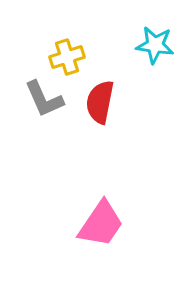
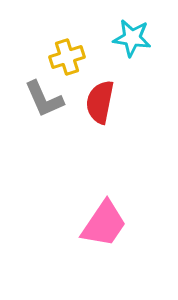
cyan star: moved 23 px left, 7 px up
pink trapezoid: moved 3 px right
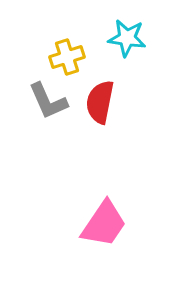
cyan star: moved 5 px left
gray L-shape: moved 4 px right, 2 px down
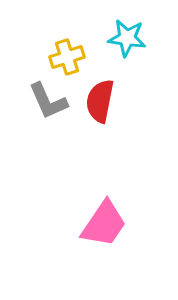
red semicircle: moved 1 px up
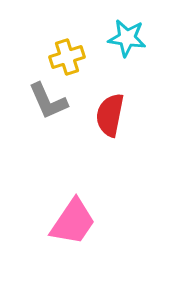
red semicircle: moved 10 px right, 14 px down
pink trapezoid: moved 31 px left, 2 px up
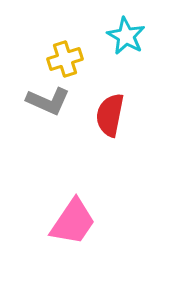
cyan star: moved 1 px left, 2 px up; rotated 21 degrees clockwise
yellow cross: moved 2 px left, 2 px down
gray L-shape: rotated 42 degrees counterclockwise
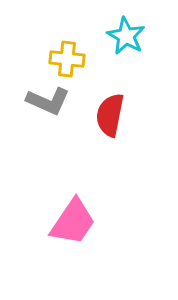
yellow cross: moved 2 px right; rotated 24 degrees clockwise
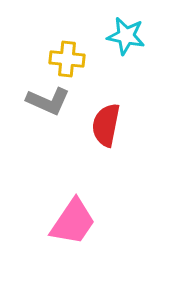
cyan star: rotated 18 degrees counterclockwise
red semicircle: moved 4 px left, 10 px down
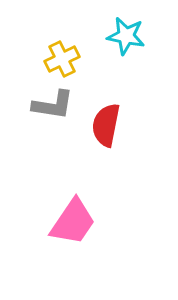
yellow cross: moved 5 px left; rotated 32 degrees counterclockwise
gray L-shape: moved 5 px right, 4 px down; rotated 15 degrees counterclockwise
